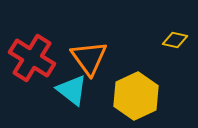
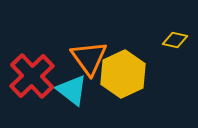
red cross: moved 18 px down; rotated 15 degrees clockwise
yellow hexagon: moved 13 px left, 22 px up
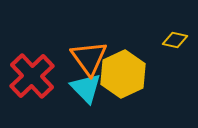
cyan triangle: moved 14 px right, 2 px up; rotated 8 degrees clockwise
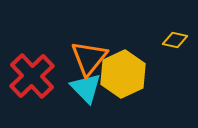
orange triangle: rotated 15 degrees clockwise
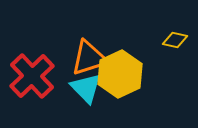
orange triangle: rotated 33 degrees clockwise
yellow hexagon: moved 3 px left
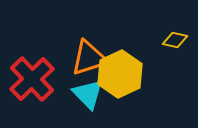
red cross: moved 3 px down
cyan triangle: moved 2 px right, 6 px down
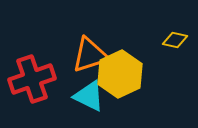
orange triangle: moved 1 px right, 3 px up
red cross: rotated 24 degrees clockwise
cyan triangle: moved 1 px right, 2 px down; rotated 20 degrees counterclockwise
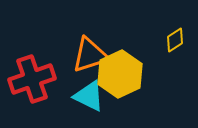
yellow diamond: rotated 45 degrees counterclockwise
